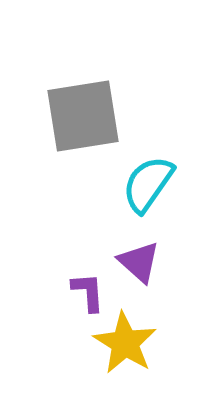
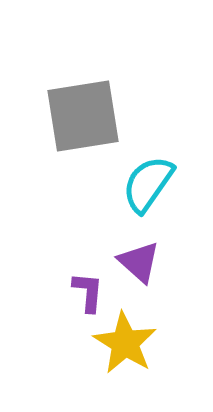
purple L-shape: rotated 9 degrees clockwise
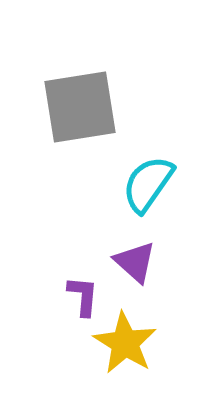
gray square: moved 3 px left, 9 px up
purple triangle: moved 4 px left
purple L-shape: moved 5 px left, 4 px down
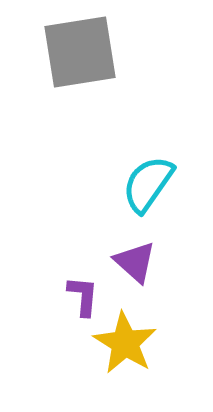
gray square: moved 55 px up
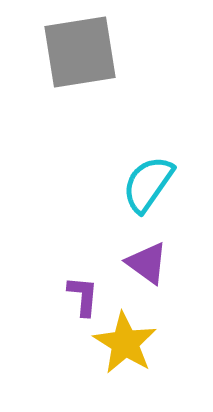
purple triangle: moved 12 px right, 1 px down; rotated 6 degrees counterclockwise
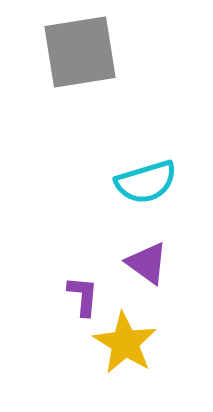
cyan semicircle: moved 2 px left, 2 px up; rotated 142 degrees counterclockwise
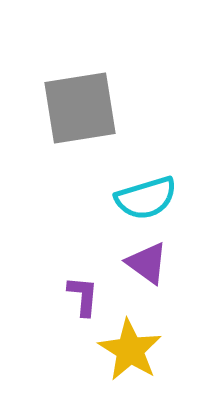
gray square: moved 56 px down
cyan semicircle: moved 16 px down
yellow star: moved 5 px right, 7 px down
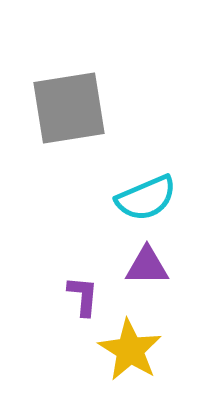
gray square: moved 11 px left
cyan semicircle: rotated 6 degrees counterclockwise
purple triangle: moved 3 px down; rotated 36 degrees counterclockwise
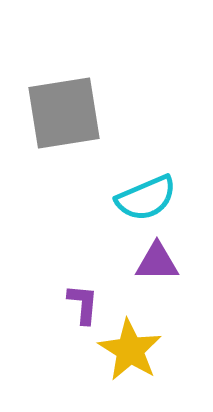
gray square: moved 5 px left, 5 px down
purple triangle: moved 10 px right, 4 px up
purple L-shape: moved 8 px down
